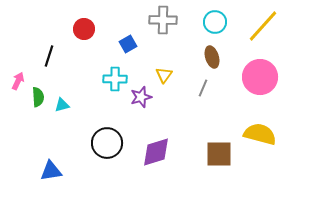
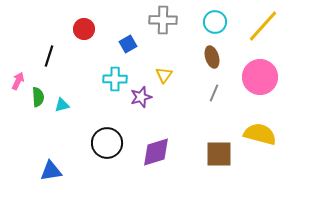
gray line: moved 11 px right, 5 px down
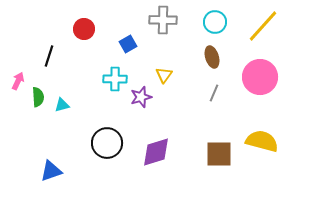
yellow semicircle: moved 2 px right, 7 px down
blue triangle: rotated 10 degrees counterclockwise
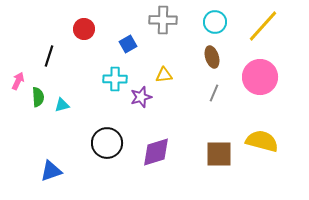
yellow triangle: rotated 48 degrees clockwise
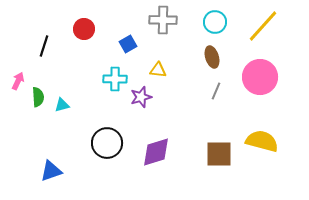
black line: moved 5 px left, 10 px up
yellow triangle: moved 6 px left, 5 px up; rotated 12 degrees clockwise
gray line: moved 2 px right, 2 px up
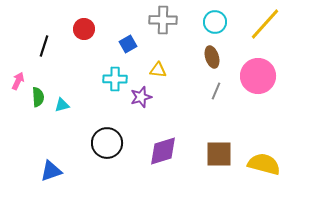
yellow line: moved 2 px right, 2 px up
pink circle: moved 2 px left, 1 px up
yellow semicircle: moved 2 px right, 23 px down
purple diamond: moved 7 px right, 1 px up
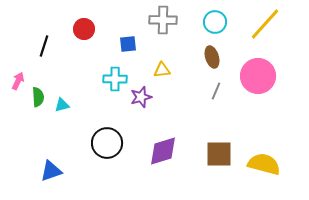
blue square: rotated 24 degrees clockwise
yellow triangle: moved 4 px right; rotated 12 degrees counterclockwise
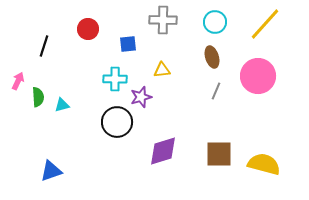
red circle: moved 4 px right
black circle: moved 10 px right, 21 px up
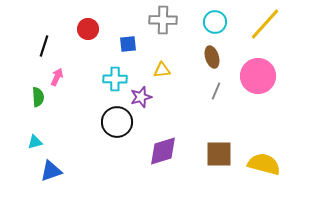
pink arrow: moved 39 px right, 4 px up
cyan triangle: moved 27 px left, 37 px down
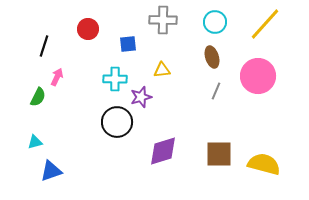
green semicircle: rotated 30 degrees clockwise
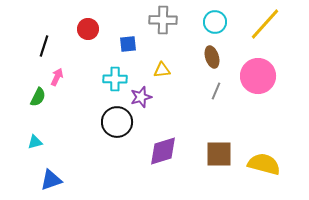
blue triangle: moved 9 px down
